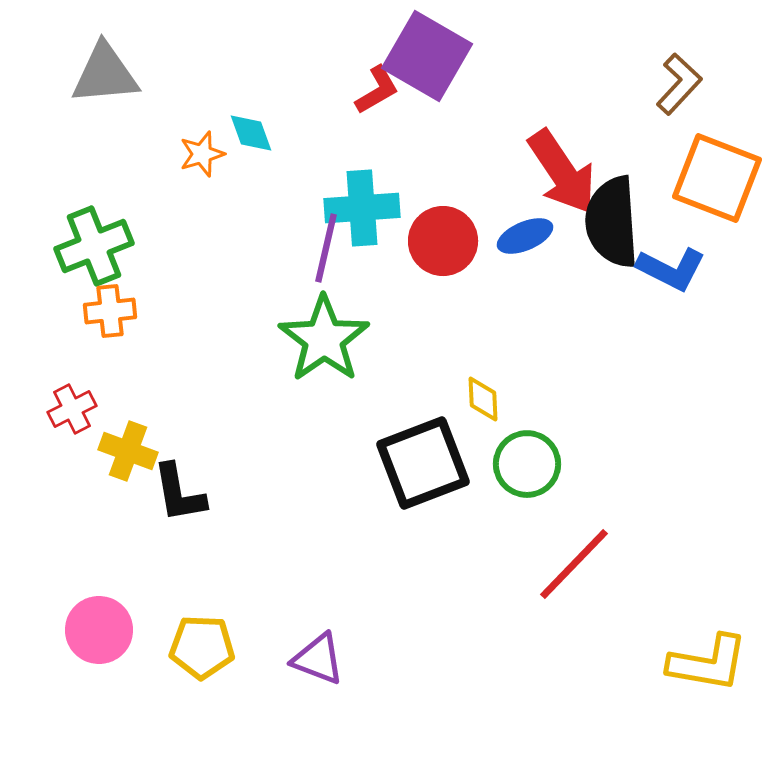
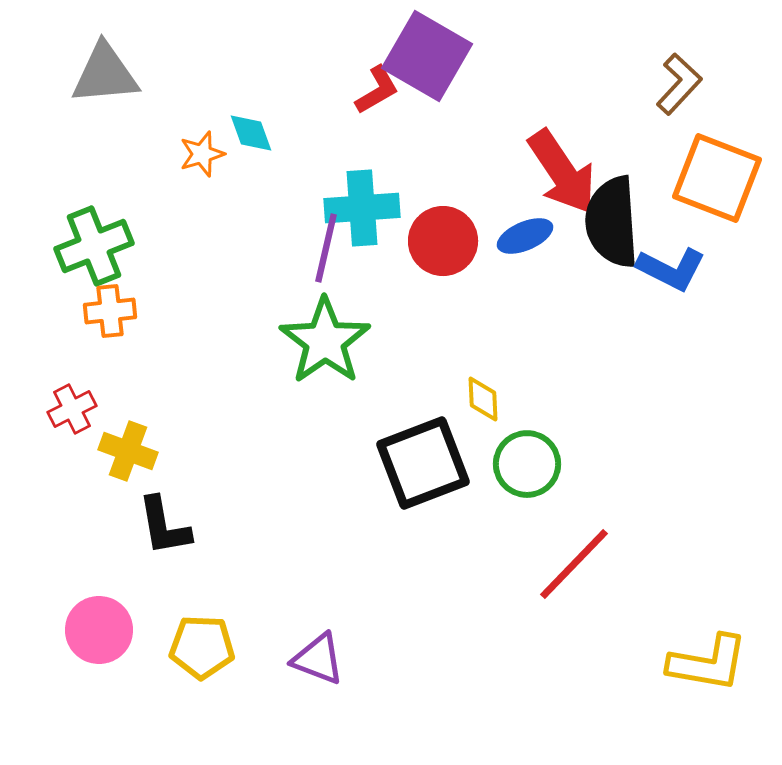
green star: moved 1 px right, 2 px down
black L-shape: moved 15 px left, 33 px down
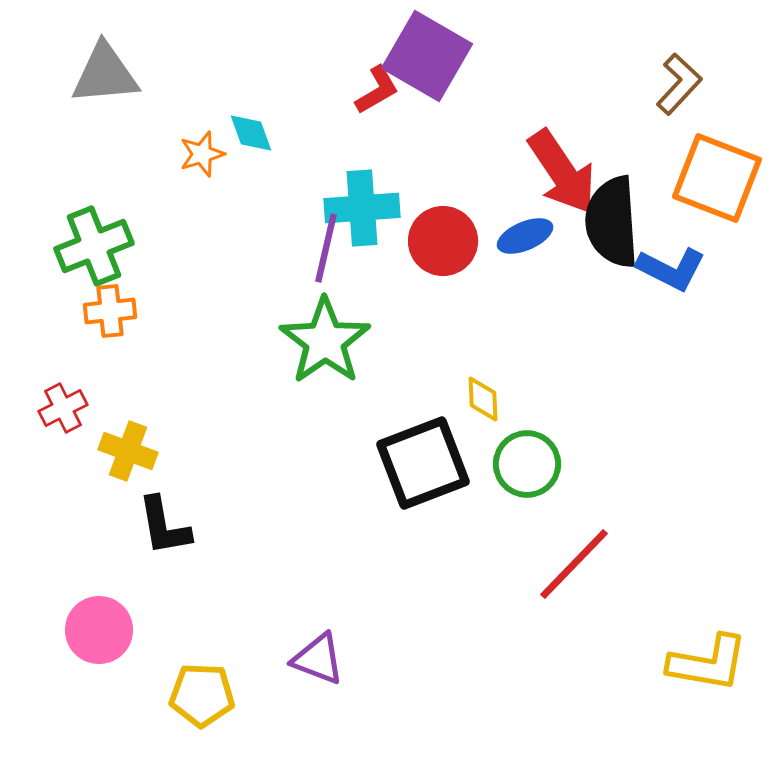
red cross: moved 9 px left, 1 px up
yellow pentagon: moved 48 px down
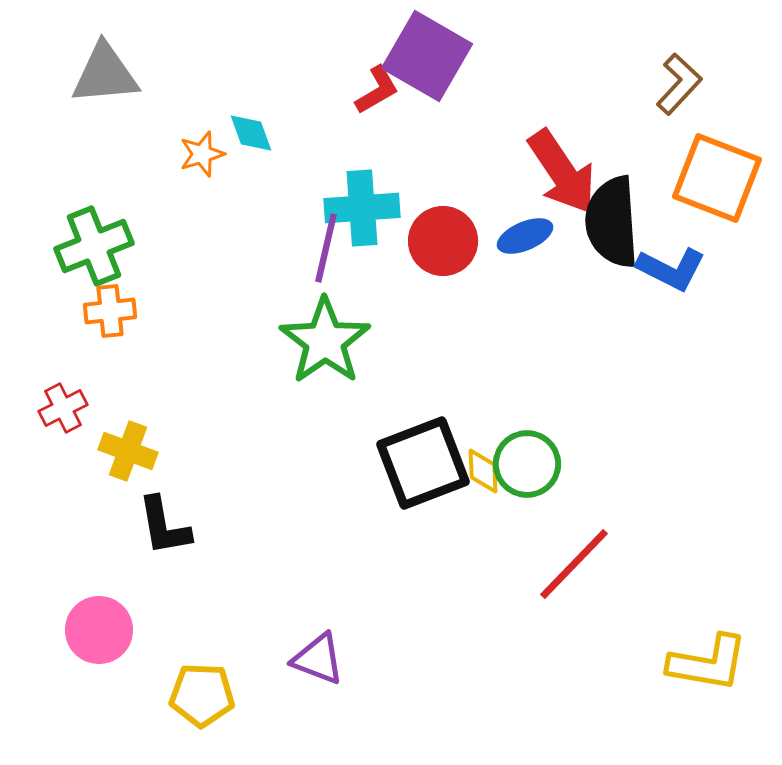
yellow diamond: moved 72 px down
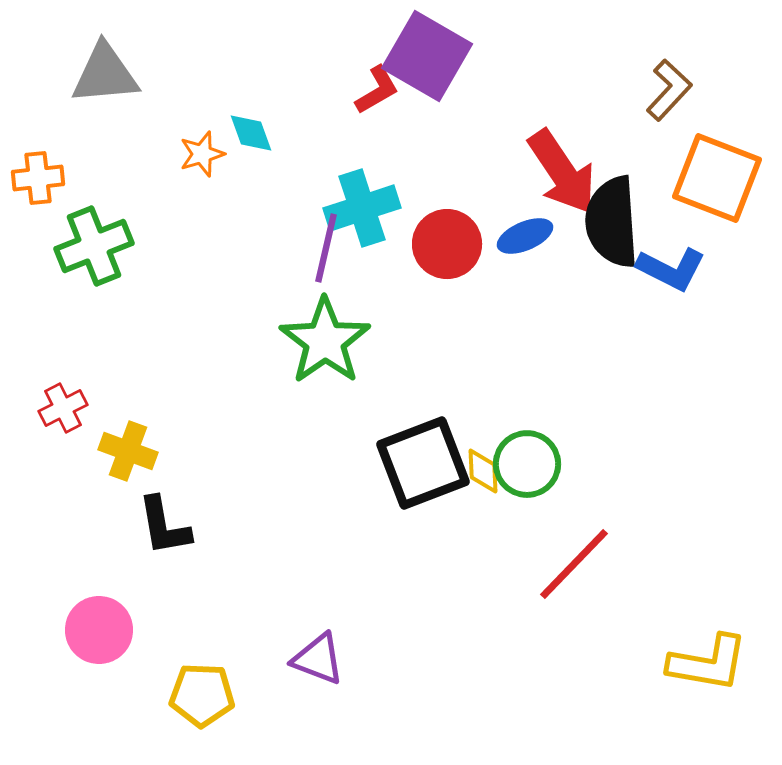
brown L-shape: moved 10 px left, 6 px down
cyan cross: rotated 14 degrees counterclockwise
red circle: moved 4 px right, 3 px down
orange cross: moved 72 px left, 133 px up
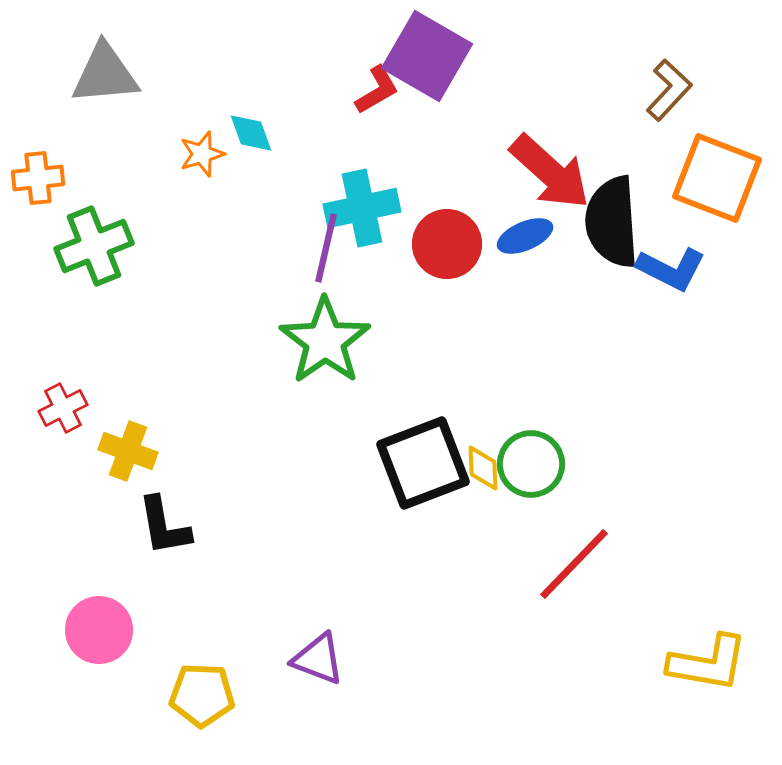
red arrow: moved 12 px left; rotated 14 degrees counterclockwise
cyan cross: rotated 6 degrees clockwise
green circle: moved 4 px right
yellow diamond: moved 3 px up
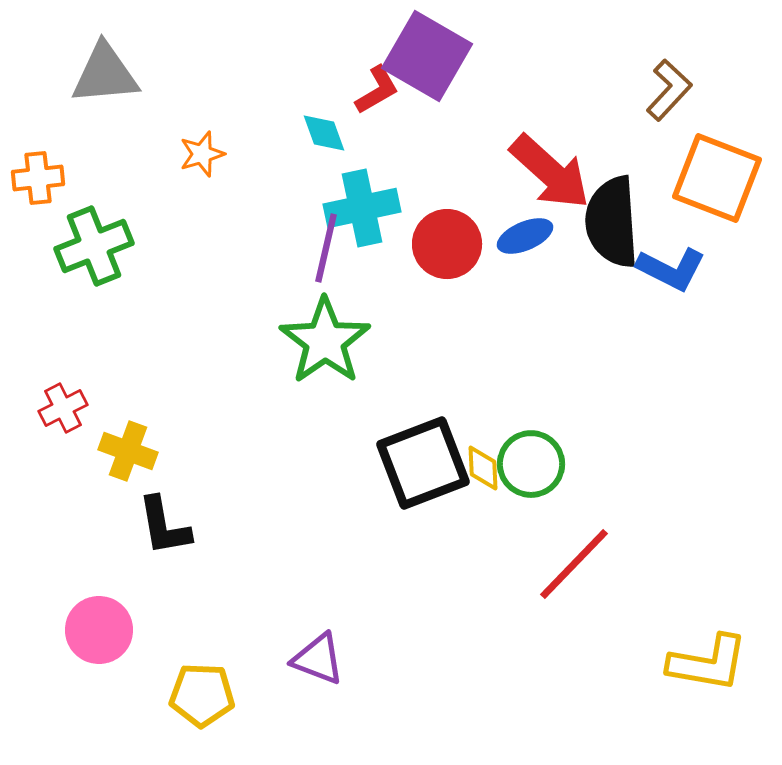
cyan diamond: moved 73 px right
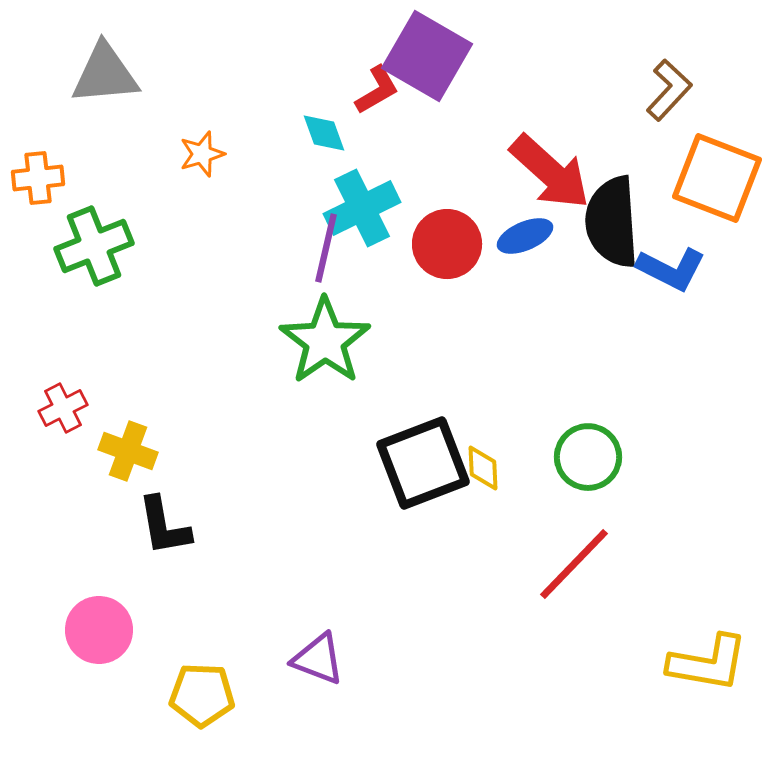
cyan cross: rotated 14 degrees counterclockwise
green circle: moved 57 px right, 7 px up
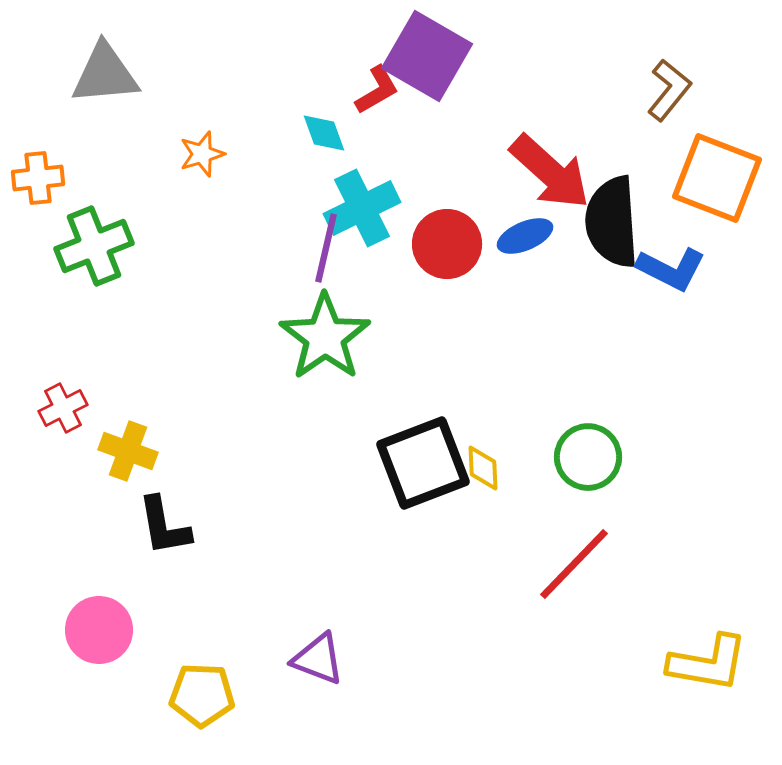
brown L-shape: rotated 4 degrees counterclockwise
green star: moved 4 px up
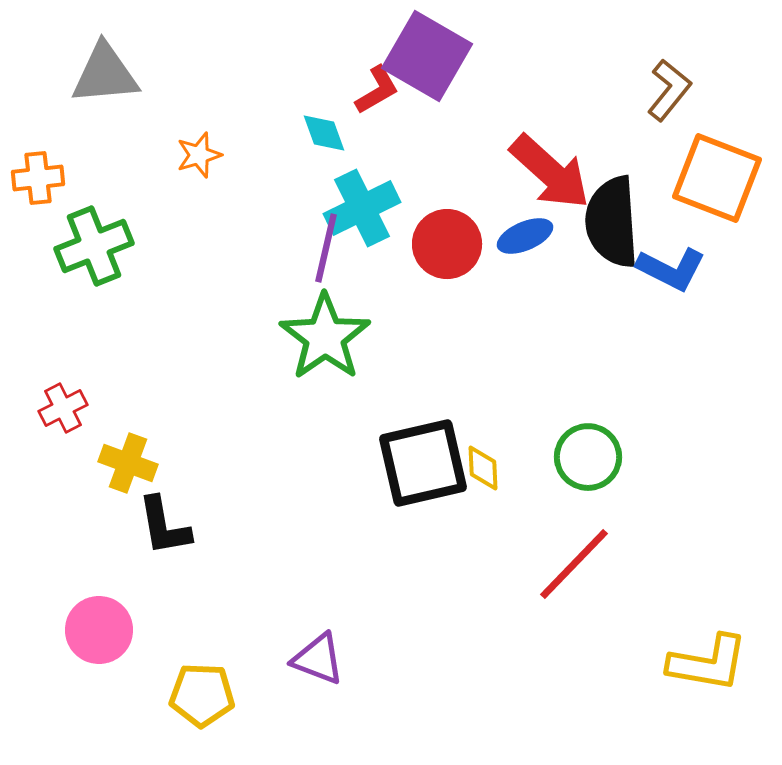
orange star: moved 3 px left, 1 px down
yellow cross: moved 12 px down
black square: rotated 8 degrees clockwise
